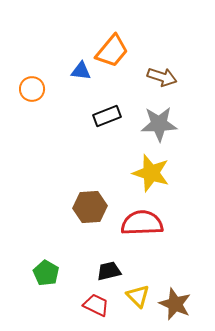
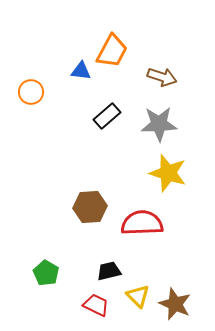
orange trapezoid: rotated 12 degrees counterclockwise
orange circle: moved 1 px left, 3 px down
black rectangle: rotated 20 degrees counterclockwise
yellow star: moved 17 px right
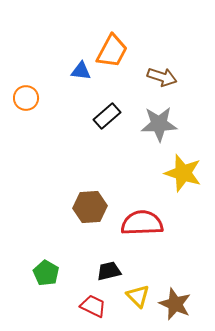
orange circle: moved 5 px left, 6 px down
yellow star: moved 15 px right
red trapezoid: moved 3 px left, 1 px down
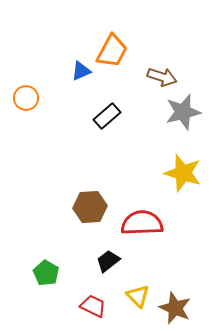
blue triangle: rotated 30 degrees counterclockwise
gray star: moved 24 px right, 12 px up; rotated 12 degrees counterclockwise
black trapezoid: moved 1 px left, 10 px up; rotated 25 degrees counterclockwise
brown star: moved 4 px down
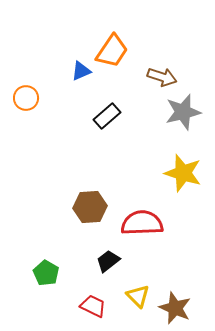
orange trapezoid: rotated 6 degrees clockwise
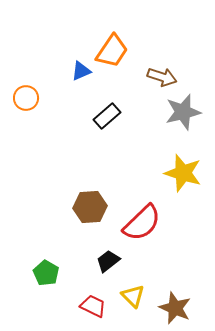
red semicircle: rotated 138 degrees clockwise
yellow triangle: moved 5 px left
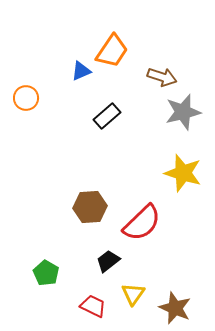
yellow triangle: moved 2 px up; rotated 20 degrees clockwise
